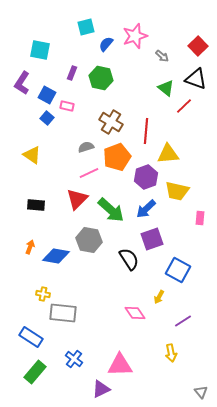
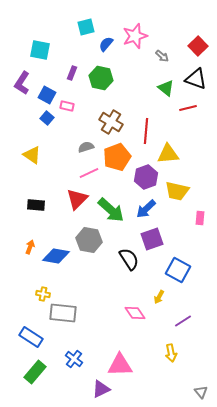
red line at (184, 106): moved 4 px right, 2 px down; rotated 30 degrees clockwise
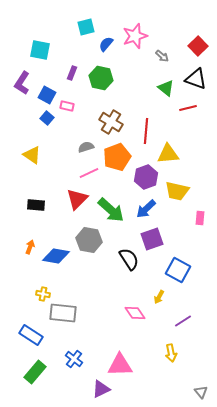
blue rectangle at (31, 337): moved 2 px up
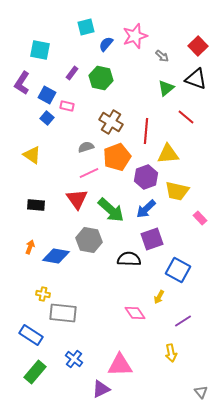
purple rectangle at (72, 73): rotated 16 degrees clockwise
green triangle at (166, 88): rotated 42 degrees clockwise
red line at (188, 108): moved 2 px left, 9 px down; rotated 54 degrees clockwise
red triangle at (77, 199): rotated 20 degrees counterclockwise
pink rectangle at (200, 218): rotated 48 degrees counterclockwise
black semicircle at (129, 259): rotated 55 degrees counterclockwise
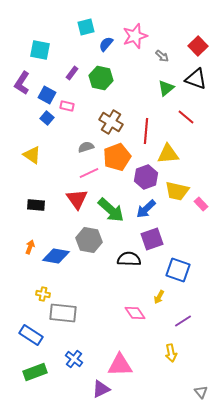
pink rectangle at (200, 218): moved 1 px right, 14 px up
blue square at (178, 270): rotated 10 degrees counterclockwise
green rectangle at (35, 372): rotated 30 degrees clockwise
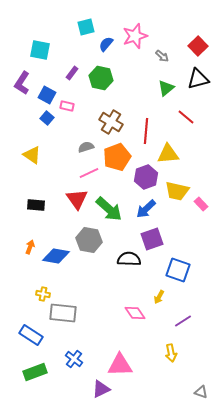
black triangle at (196, 79): moved 2 px right; rotated 35 degrees counterclockwise
green arrow at (111, 210): moved 2 px left, 1 px up
gray triangle at (201, 392): rotated 32 degrees counterclockwise
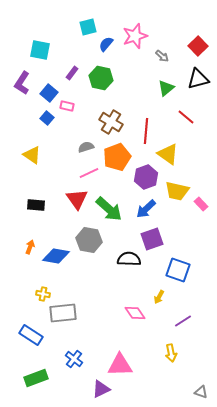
cyan square at (86, 27): moved 2 px right
blue square at (47, 95): moved 2 px right, 2 px up; rotated 12 degrees clockwise
yellow triangle at (168, 154): rotated 40 degrees clockwise
gray rectangle at (63, 313): rotated 12 degrees counterclockwise
green rectangle at (35, 372): moved 1 px right, 6 px down
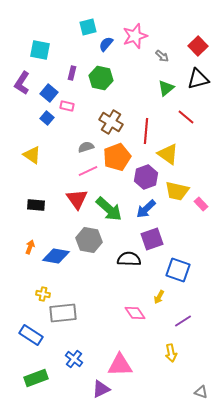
purple rectangle at (72, 73): rotated 24 degrees counterclockwise
pink line at (89, 173): moved 1 px left, 2 px up
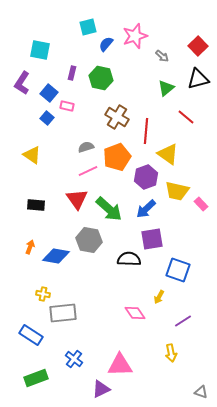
brown cross at (111, 122): moved 6 px right, 5 px up
purple square at (152, 239): rotated 10 degrees clockwise
